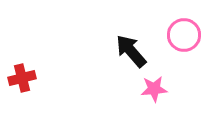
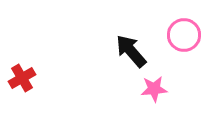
red cross: rotated 16 degrees counterclockwise
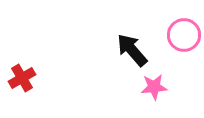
black arrow: moved 1 px right, 1 px up
pink star: moved 2 px up
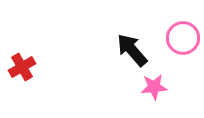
pink circle: moved 1 px left, 3 px down
red cross: moved 11 px up
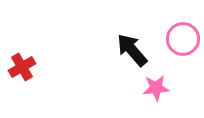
pink circle: moved 1 px down
pink star: moved 2 px right, 1 px down
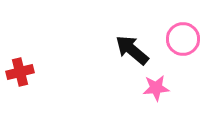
black arrow: rotated 9 degrees counterclockwise
red cross: moved 2 px left, 5 px down; rotated 16 degrees clockwise
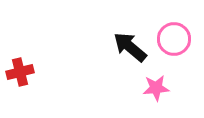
pink circle: moved 9 px left
black arrow: moved 2 px left, 3 px up
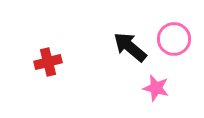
red cross: moved 28 px right, 10 px up
pink star: rotated 20 degrees clockwise
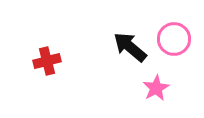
red cross: moved 1 px left, 1 px up
pink star: rotated 28 degrees clockwise
